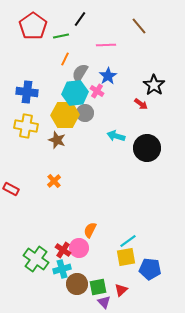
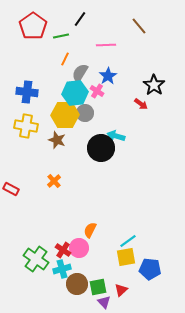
black circle: moved 46 px left
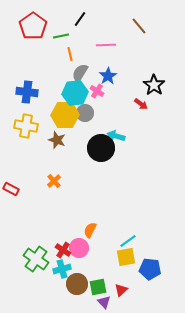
orange line: moved 5 px right, 5 px up; rotated 40 degrees counterclockwise
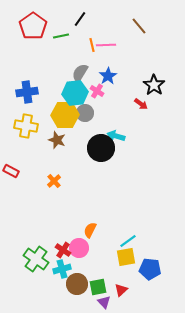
orange line: moved 22 px right, 9 px up
blue cross: rotated 15 degrees counterclockwise
red rectangle: moved 18 px up
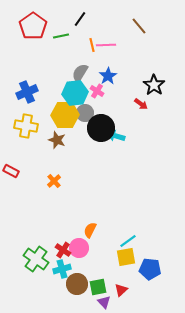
blue cross: rotated 15 degrees counterclockwise
black circle: moved 20 px up
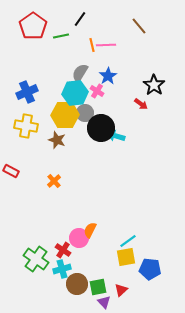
pink circle: moved 10 px up
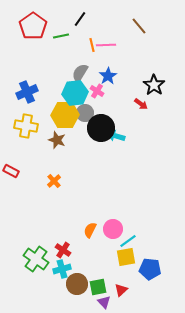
pink circle: moved 34 px right, 9 px up
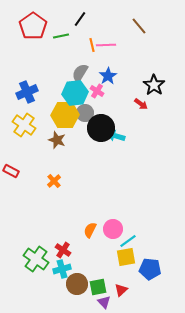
yellow cross: moved 2 px left, 1 px up; rotated 25 degrees clockwise
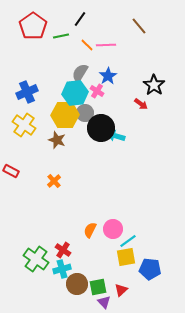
orange line: moved 5 px left; rotated 32 degrees counterclockwise
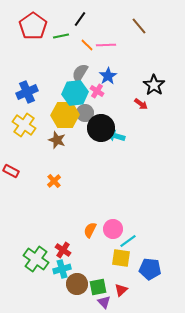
yellow square: moved 5 px left, 1 px down; rotated 18 degrees clockwise
